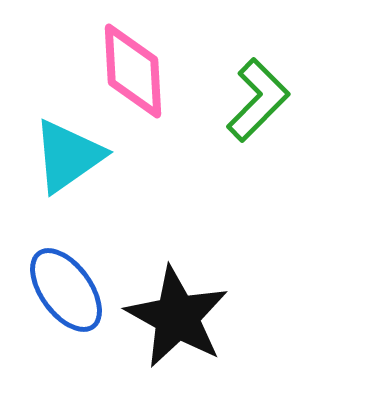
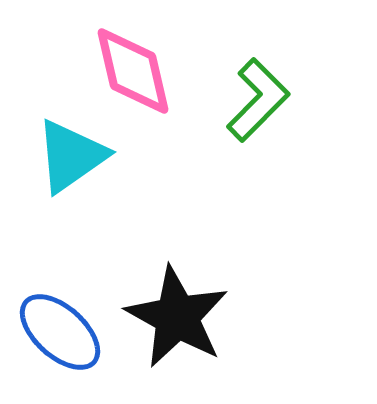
pink diamond: rotated 10 degrees counterclockwise
cyan triangle: moved 3 px right
blue ellipse: moved 6 px left, 42 px down; rotated 12 degrees counterclockwise
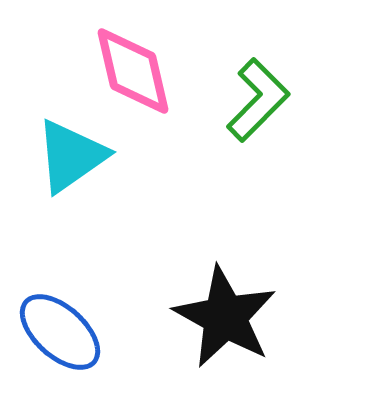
black star: moved 48 px right
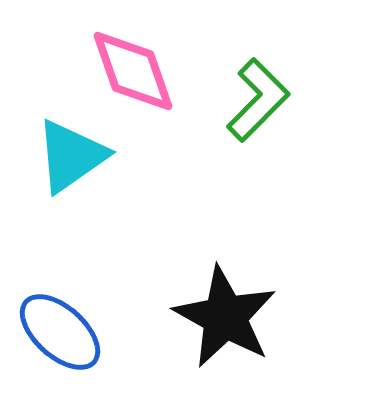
pink diamond: rotated 6 degrees counterclockwise
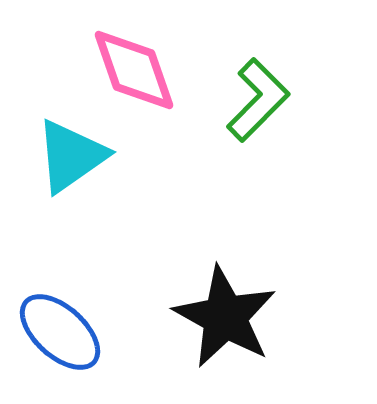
pink diamond: moved 1 px right, 1 px up
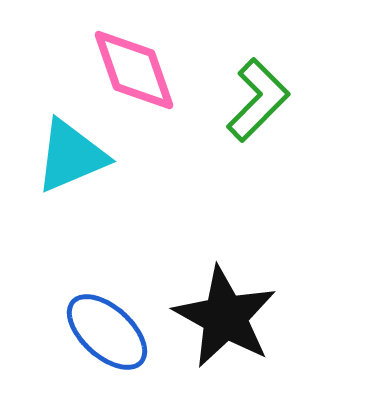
cyan triangle: rotated 12 degrees clockwise
blue ellipse: moved 47 px right
